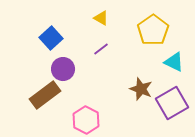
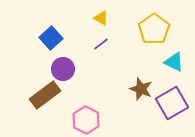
yellow pentagon: moved 1 px right, 1 px up
purple line: moved 5 px up
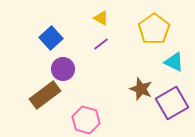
pink hexagon: rotated 12 degrees counterclockwise
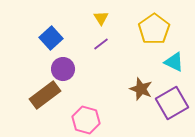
yellow triangle: rotated 28 degrees clockwise
